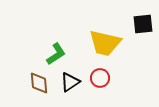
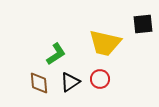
red circle: moved 1 px down
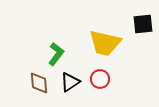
green L-shape: rotated 20 degrees counterclockwise
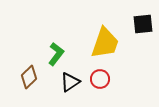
yellow trapezoid: rotated 84 degrees counterclockwise
brown diamond: moved 10 px left, 6 px up; rotated 50 degrees clockwise
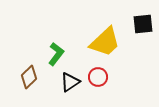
yellow trapezoid: moved 1 px up; rotated 28 degrees clockwise
red circle: moved 2 px left, 2 px up
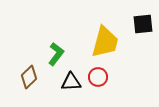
yellow trapezoid: rotated 32 degrees counterclockwise
black triangle: moved 1 px right; rotated 30 degrees clockwise
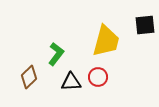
black square: moved 2 px right, 1 px down
yellow trapezoid: moved 1 px right, 1 px up
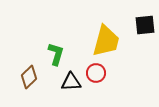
green L-shape: rotated 20 degrees counterclockwise
red circle: moved 2 px left, 4 px up
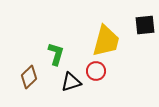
red circle: moved 2 px up
black triangle: rotated 15 degrees counterclockwise
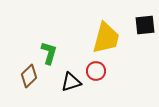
yellow trapezoid: moved 3 px up
green L-shape: moved 7 px left, 1 px up
brown diamond: moved 1 px up
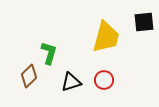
black square: moved 1 px left, 3 px up
yellow trapezoid: moved 1 px up
red circle: moved 8 px right, 9 px down
